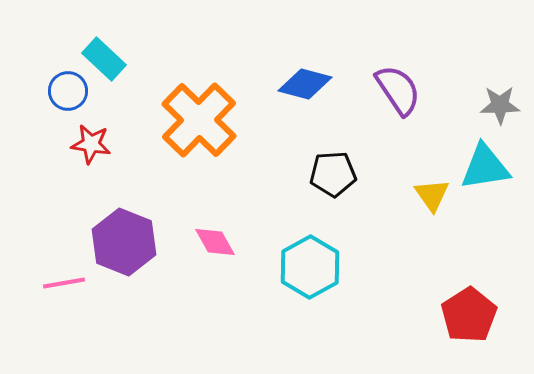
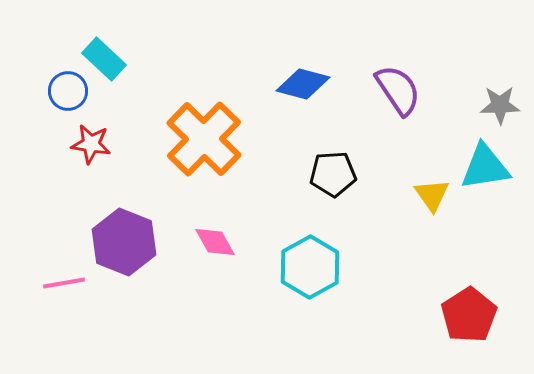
blue diamond: moved 2 px left
orange cross: moved 5 px right, 19 px down
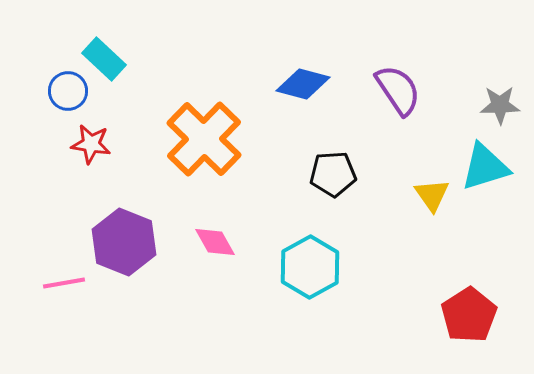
cyan triangle: rotated 8 degrees counterclockwise
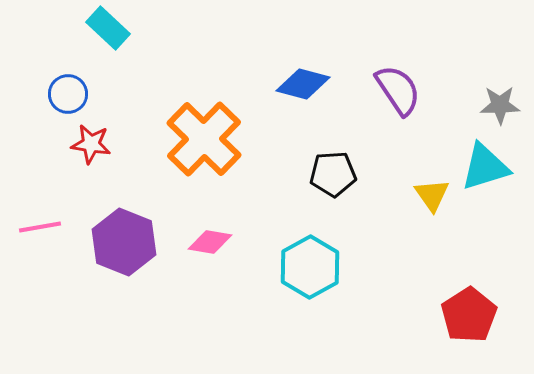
cyan rectangle: moved 4 px right, 31 px up
blue circle: moved 3 px down
pink diamond: moved 5 px left; rotated 51 degrees counterclockwise
pink line: moved 24 px left, 56 px up
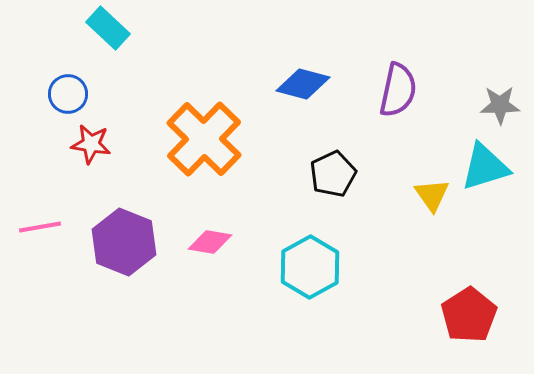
purple semicircle: rotated 46 degrees clockwise
black pentagon: rotated 21 degrees counterclockwise
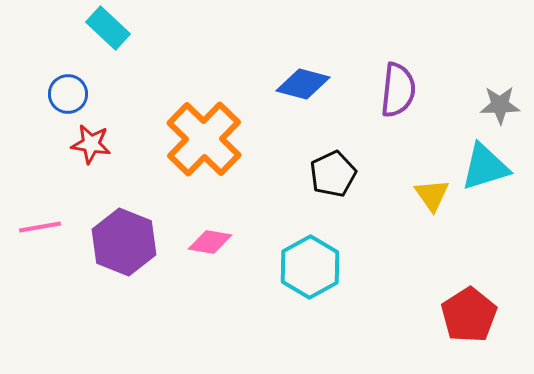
purple semicircle: rotated 6 degrees counterclockwise
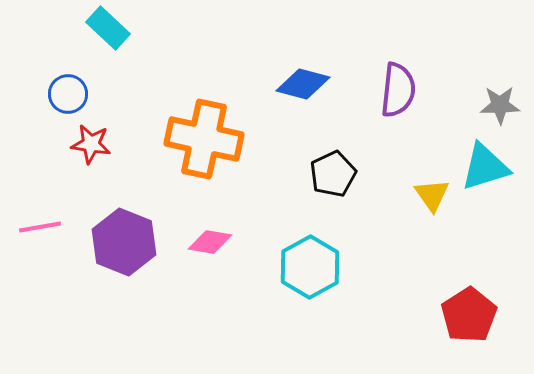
orange cross: rotated 32 degrees counterclockwise
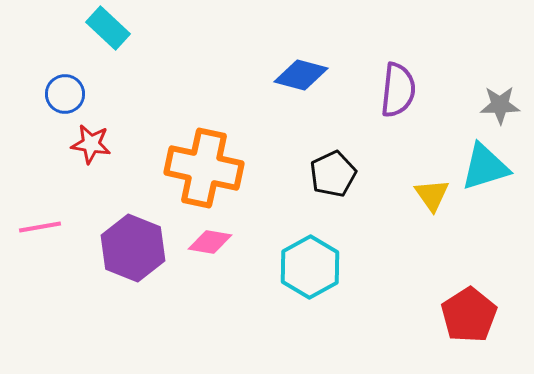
blue diamond: moved 2 px left, 9 px up
blue circle: moved 3 px left
orange cross: moved 29 px down
purple hexagon: moved 9 px right, 6 px down
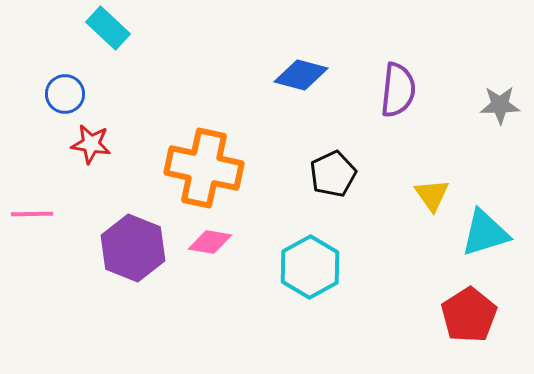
cyan triangle: moved 66 px down
pink line: moved 8 px left, 13 px up; rotated 9 degrees clockwise
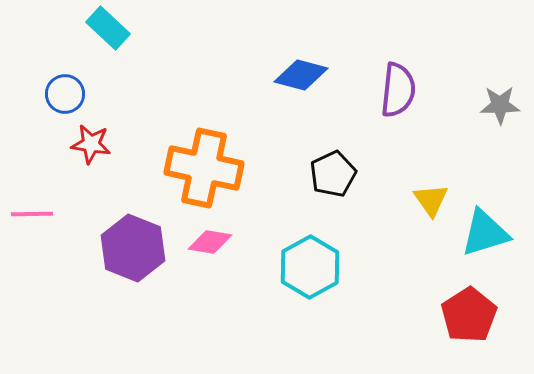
yellow triangle: moved 1 px left, 5 px down
